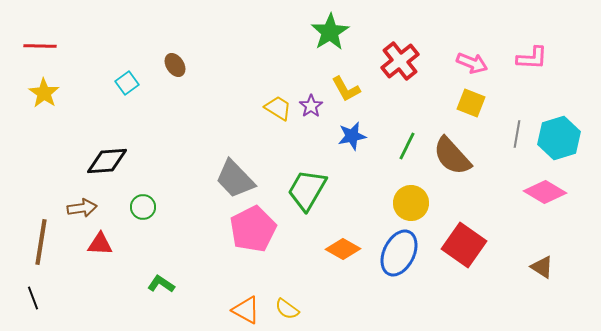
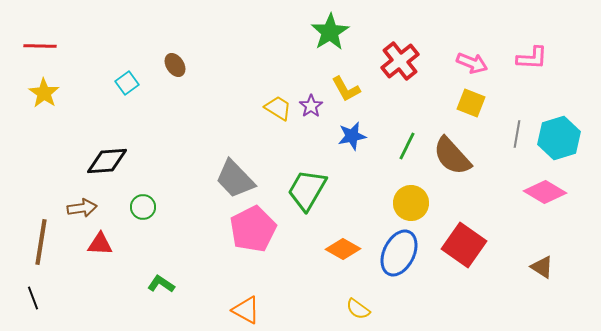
yellow semicircle: moved 71 px right
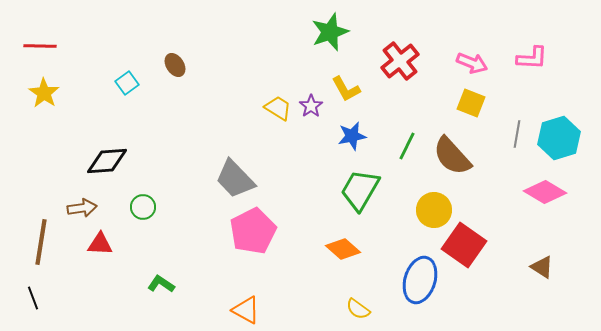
green star: rotated 12 degrees clockwise
green trapezoid: moved 53 px right
yellow circle: moved 23 px right, 7 px down
pink pentagon: moved 2 px down
orange diamond: rotated 12 degrees clockwise
blue ellipse: moved 21 px right, 27 px down; rotated 9 degrees counterclockwise
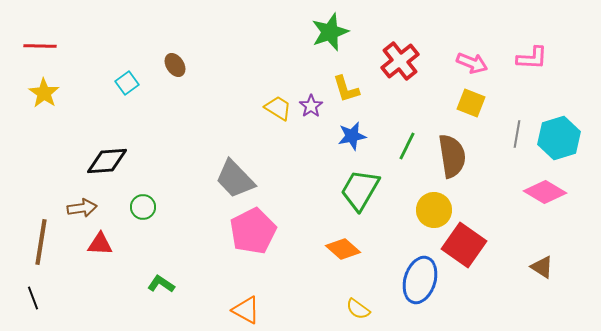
yellow L-shape: rotated 12 degrees clockwise
brown semicircle: rotated 147 degrees counterclockwise
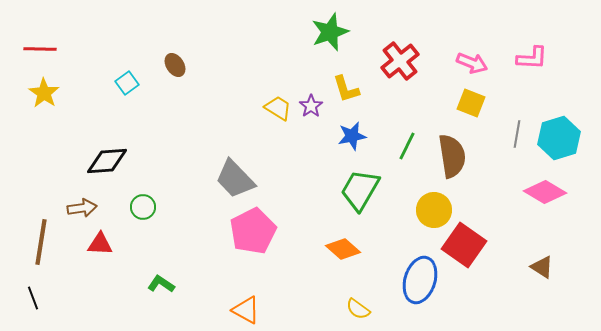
red line: moved 3 px down
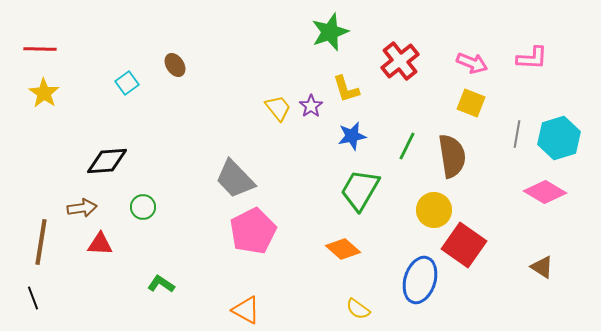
yellow trapezoid: rotated 20 degrees clockwise
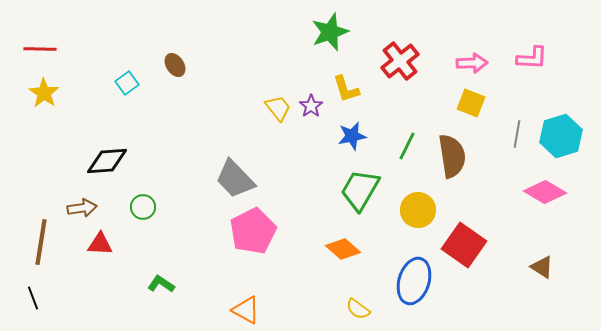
pink arrow: rotated 24 degrees counterclockwise
cyan hexagon: moved 2 px right, 2 px up
yellow circle: moved 16 px left
blue ellipse: moved 6 px left, 1 px down
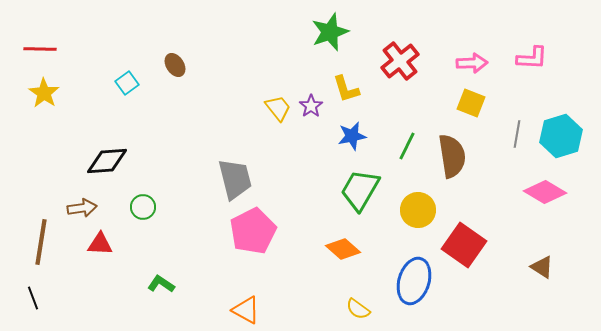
gray trapezoid: rotated 150 degrees counterclockwise
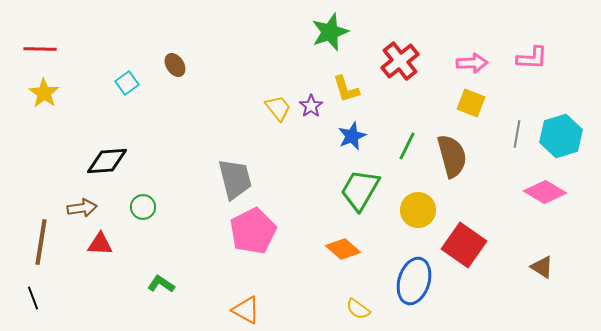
blue star: rotated 12 degrees counterclockwise
brown semicircle: rotated 6 degrees counterclockwise
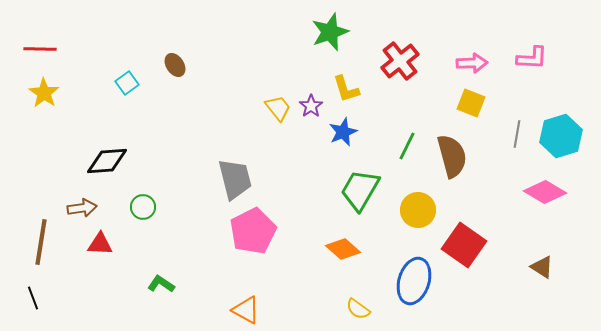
blue star: moved 9 px left, 4 px up
